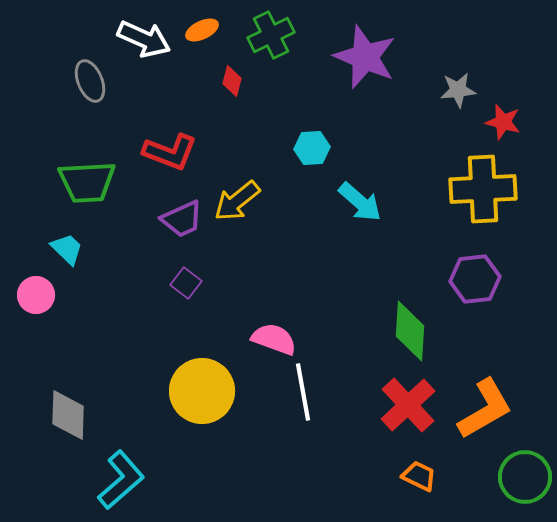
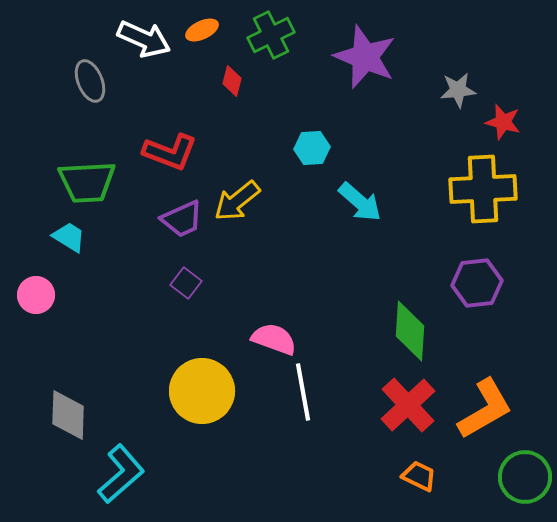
cyan trapezoid: moved 2 px right, 12 px up; rotated 12 degrees counterclockwise
purple hexagon: moved 2 px right, 4 px down
cyan L-shape: moved 6 px up
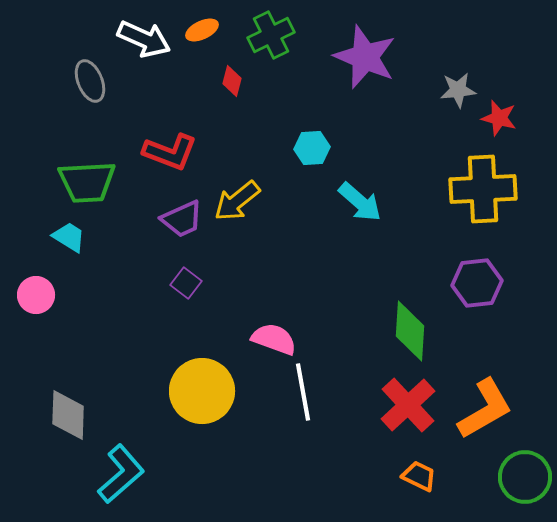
red star: moved 4 px left, 4 px up
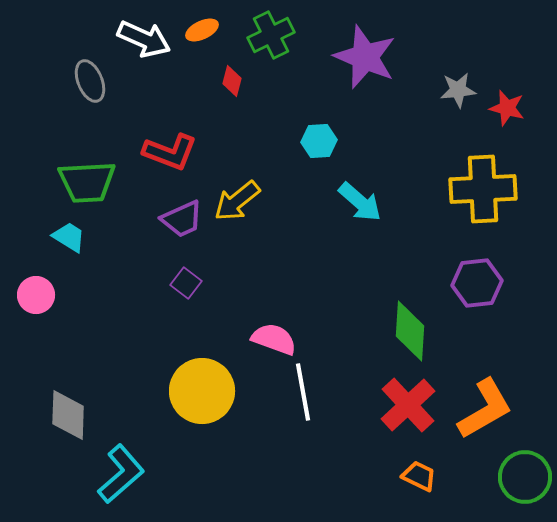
red star: moved 8 px right, 10 px up
cyan hexagon: moved 7 px right, 7 px up
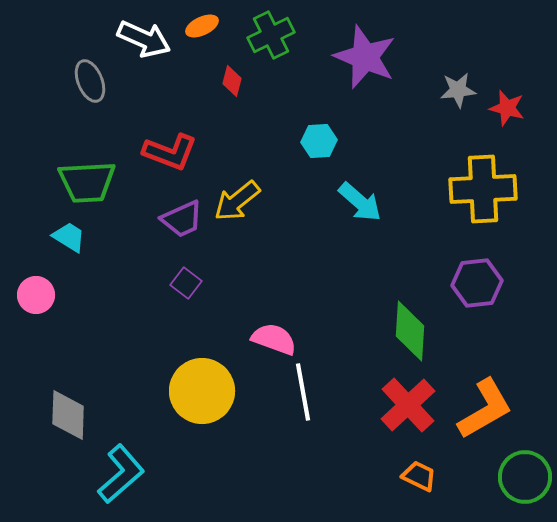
orange ellipse: moved 4 px up
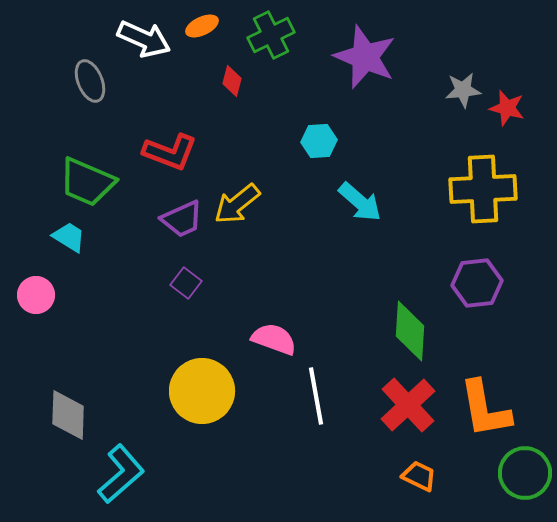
gray star: moved 5 px right
green trapezoid: rotated 26 degrees clockwise
yellow arrow: moved 3 px down
white line: moved 13 px right, 4 px down
orange L-shape: rotated 110 degrees clockwise
green circle: moved 4 px up
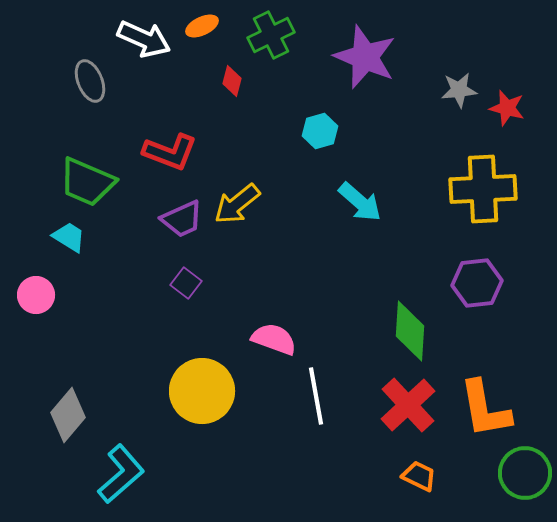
gray star: moved 4 px left
cyan hexagon: moved 1 px right, 10 px up; rotated 12 degrees counterclockwise
gray diamond: rotated 38 degrees clockwise
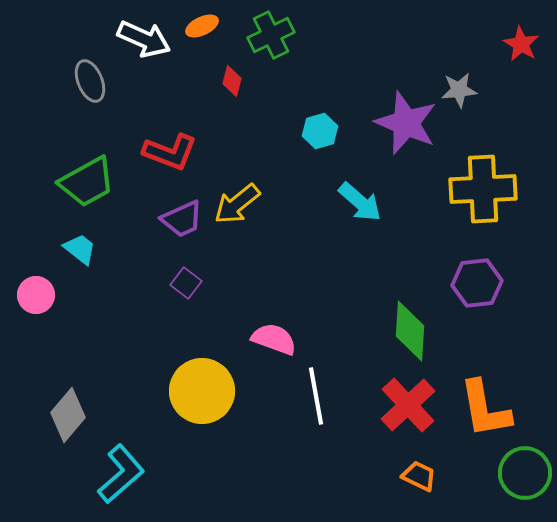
purple star: moved 41 px right, 66 px down
red star: moved 14 px right, 64 px up; rotated 15 degrees clockwise
green trapezoid: rotated 52 degrees counterclockwise
cyan trapezoid: moved 11 px right, 12 px down; rotated 6 degrees clockwise
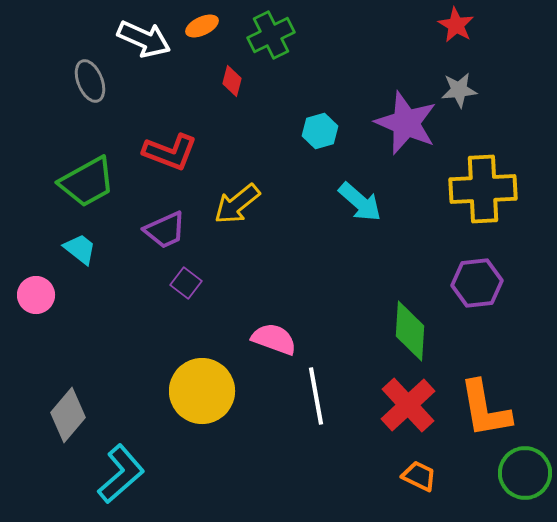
red star: moved 65 px left, 19 px up
purple trapezoid: moved 17 px left, 11 px down
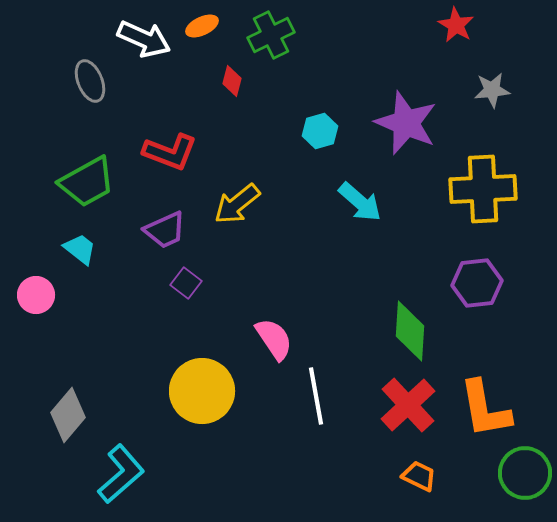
gray star: moved 33 px right
pink semicircle: rotated 36 degrees clockwise
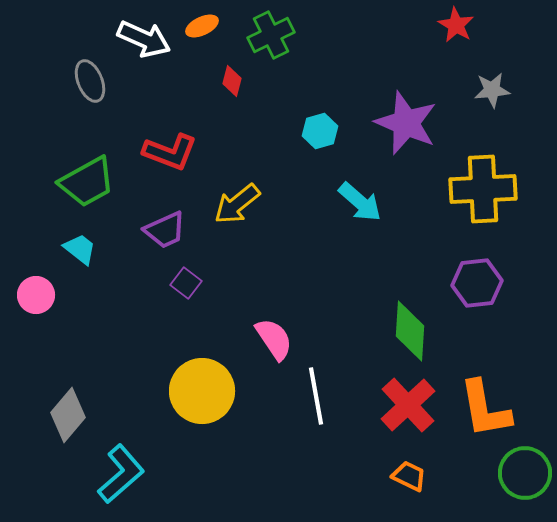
orange trapezoid: moved 10 px left
